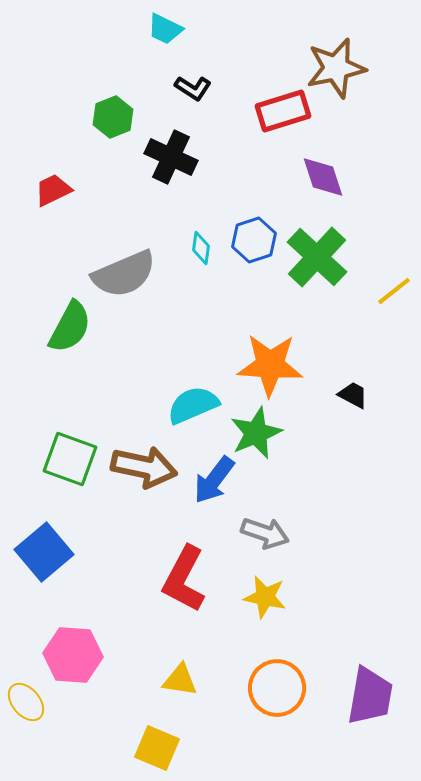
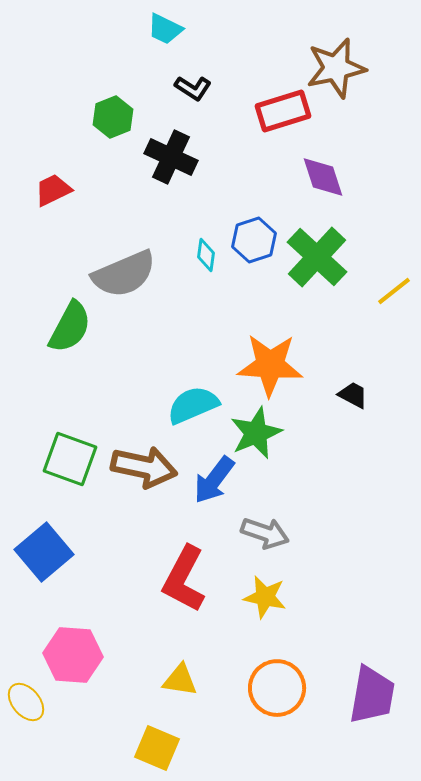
cyan diamond: moved 5 px right, 7 px down
purple trapezoid: moved 2 px right, 1 px up
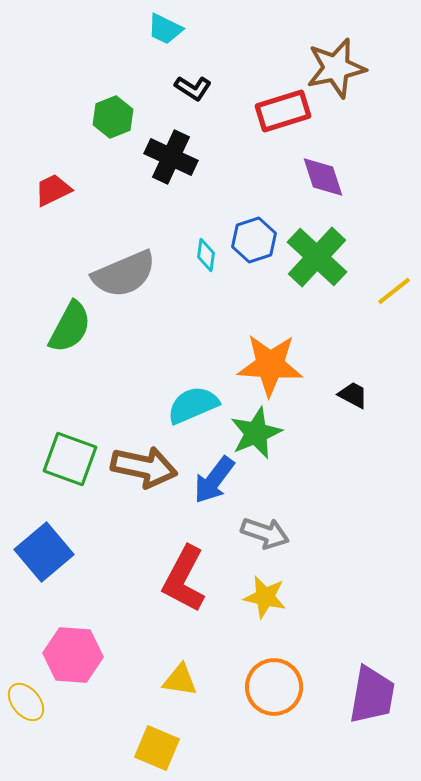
orange circle: moved 3 px left, 1 px up
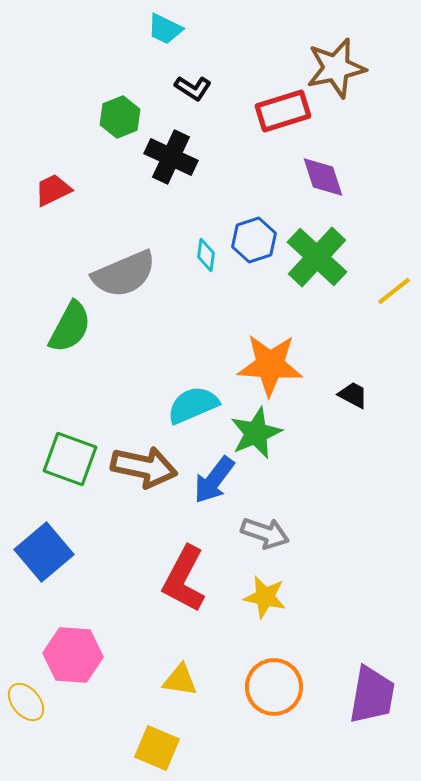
green hexagon: moved 7 px right
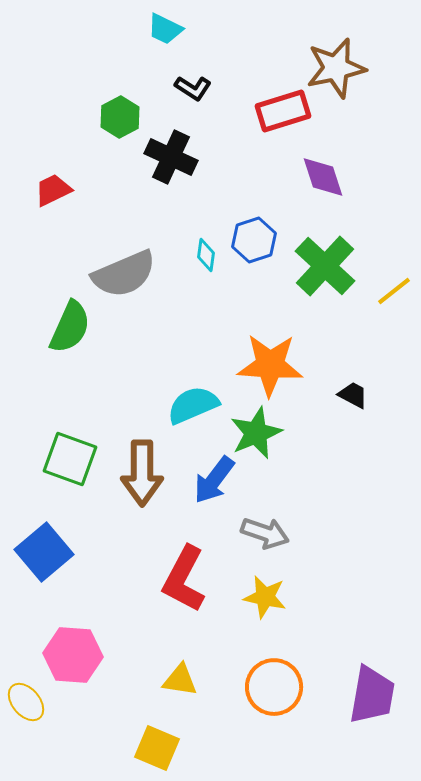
green hexagon: rotated 6 degrees counterclockwise
green cross: moved 8 px right, 9 px down
green semicircle: rotated 4 degrees counterclockwise
brown arrow: moved 2 px left, 6 px down; rotated 78 degrees clockwise
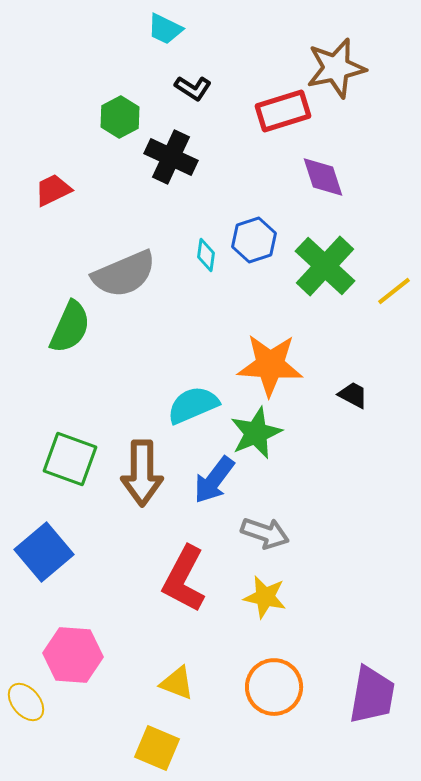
yellow triangle: moved 3 px left, 3 px down; rotated 12 degrees clockwise
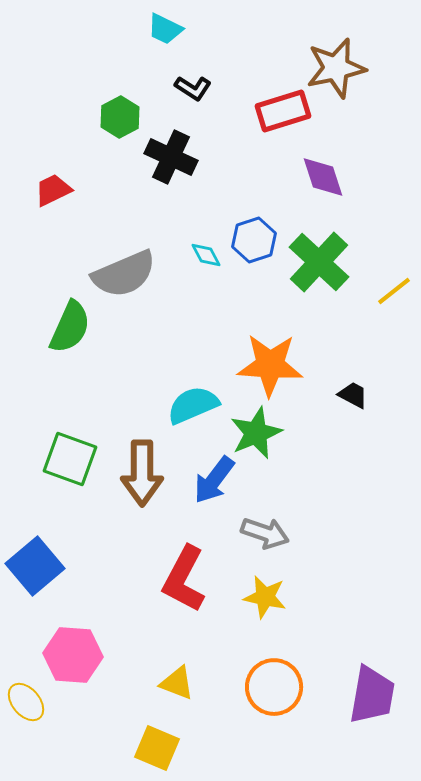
cyan diamond: rotated 36 degrees counterclockwise
green cross: moved 6 px left, 4 px up
blue square: moved 9 px left, 14 px down
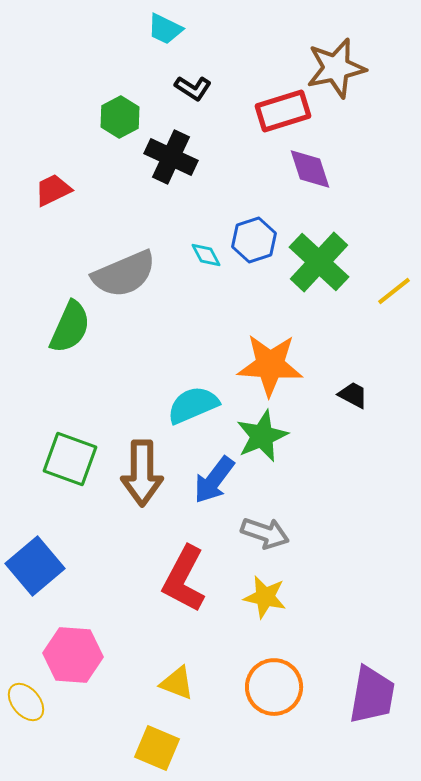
purple diamond: moved 13 px left, 8 px up
green star: moved 6 px right, 3 px down
